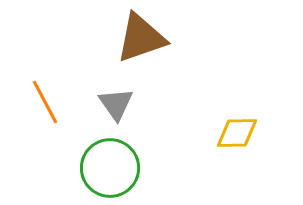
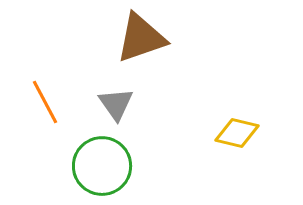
yellow diamond: rotated 15 degrees clockwise
green circle: moved 8 px left, 2 px up
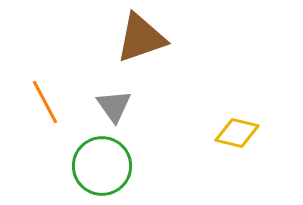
gray triangle: moved 2 px left, 2 px down
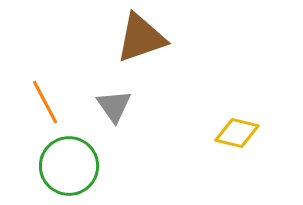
green circle: moved 33 px left
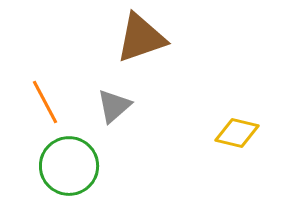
gray triangle: rotated 24 degrees clockwise
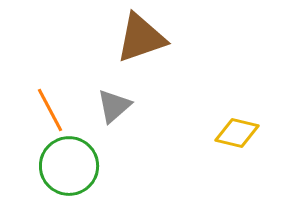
orange line: moved 5 px right, 8 px down
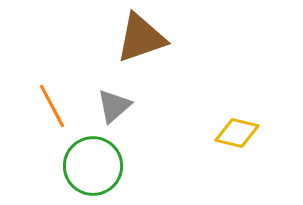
orange line: moved 2 px right, 4 px up
green circle: moved 24 px right
